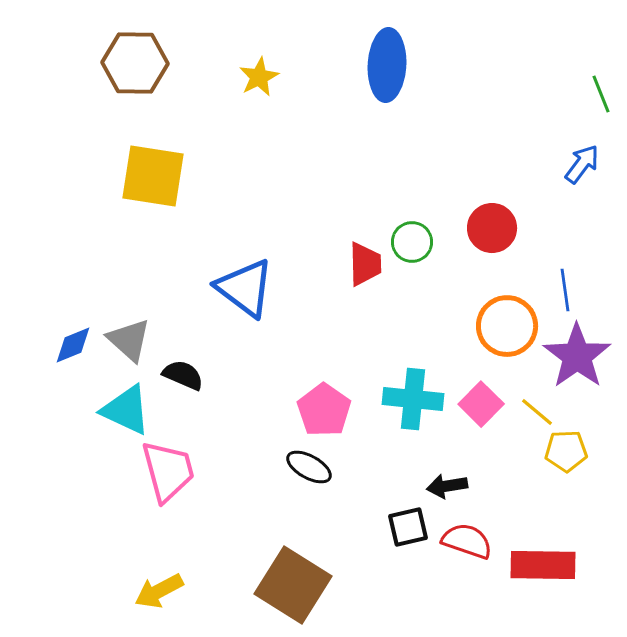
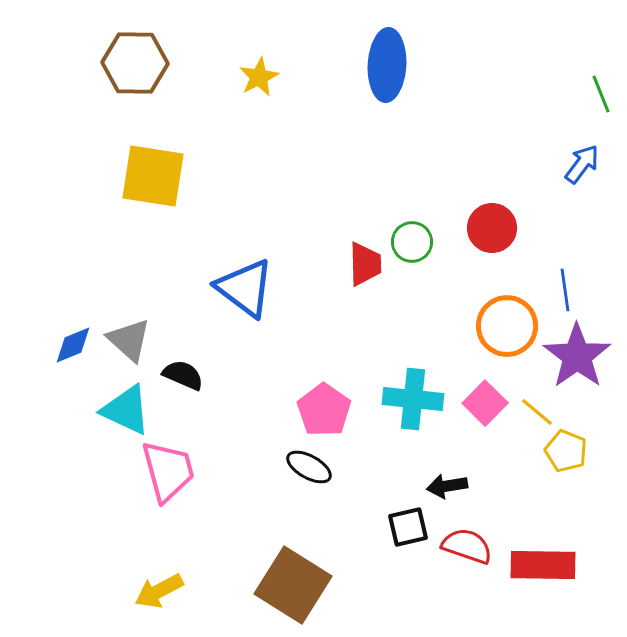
pink square: moved 4 px right, 1 px up
yellow pentagon: rotated 24 degrees clockwise
red semicircle: moved 5 px down
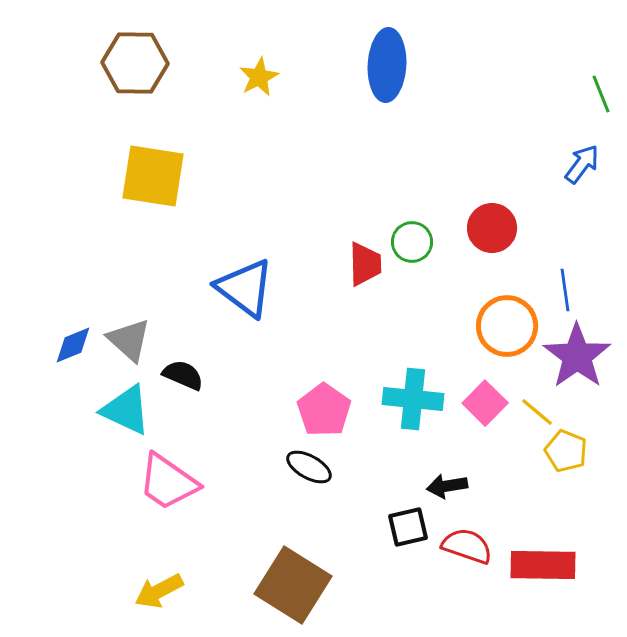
pink trapezoid: moved 11 px down; rotated 140 degrees clockwise
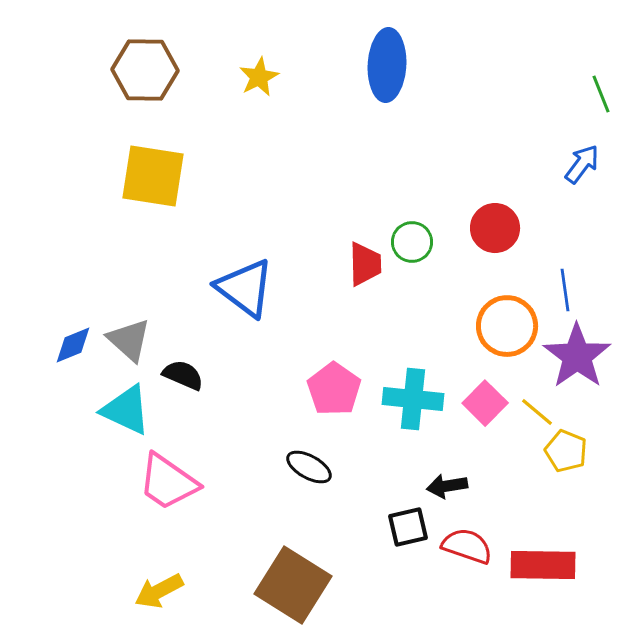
brown hexagon: moved 10 px right, 7 px down
red circle: moved 3 px right
pink pentagon: moved 10 px right, 21 px up
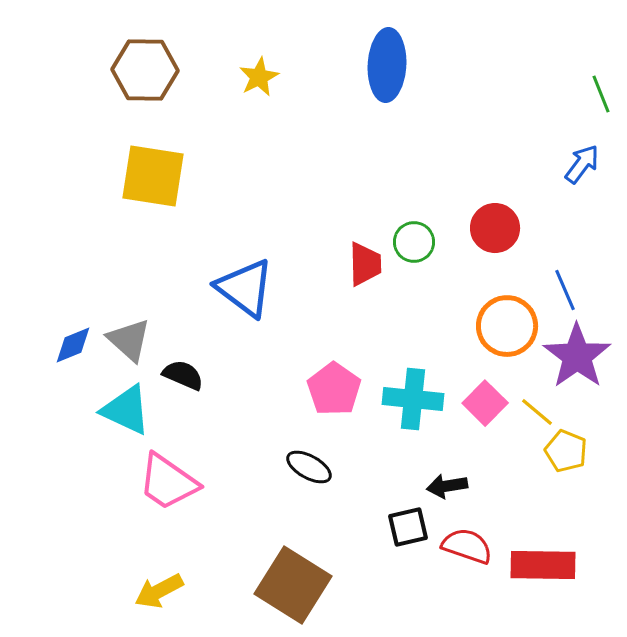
green circle: moved 2 px right
blue line: rotated 15 degrees counterclockwise
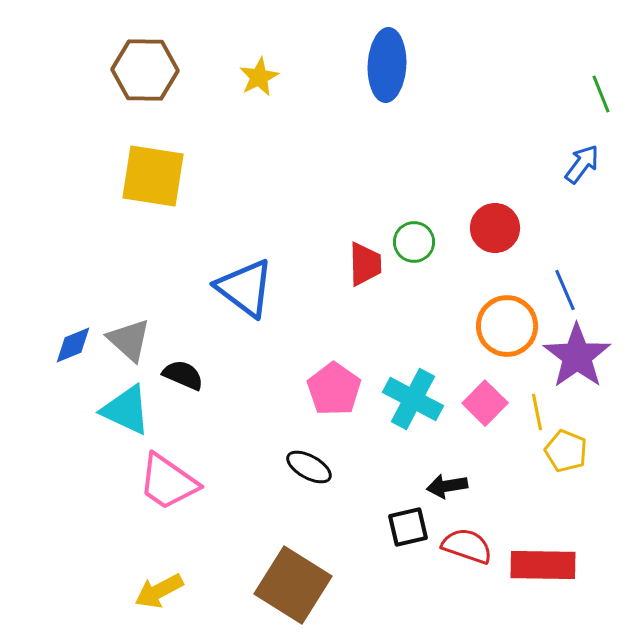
cyan cross: rotated 22 degrees clockwise
yellow line: rotated 39 degrees clockwise
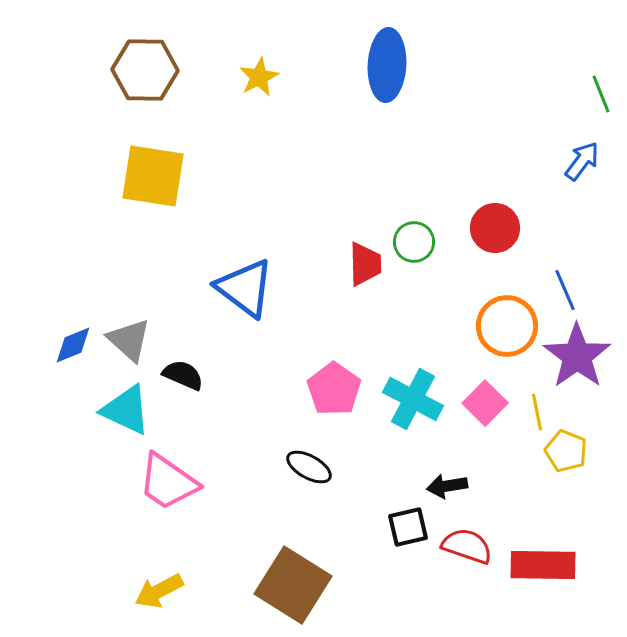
blue arrow: moved 3 px up
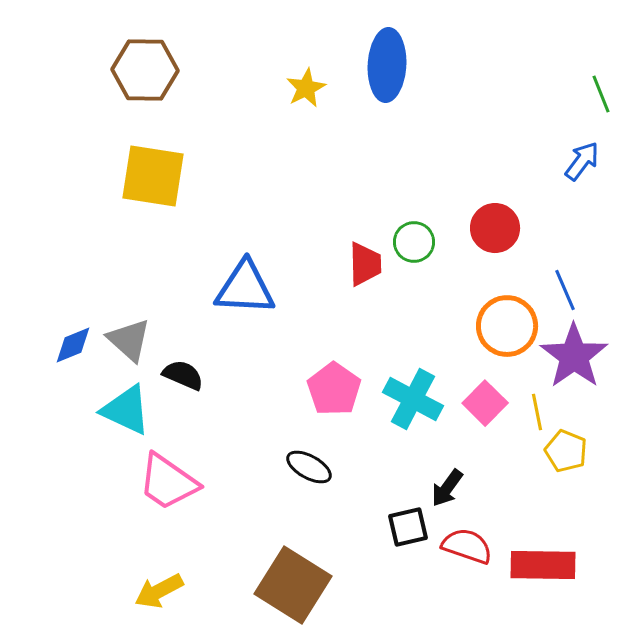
yellow star: moved 47 px right, 11 px down
blue triangle: rotated 34 degrees counterclockwise
purple star: moved 3 px left
black arrow: moved 2 px down; rotated 45 degrees counterclockwise
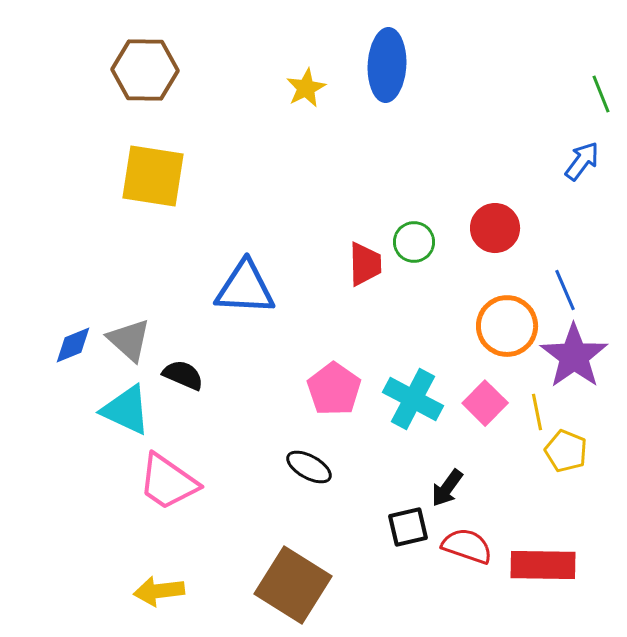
yellow arrow: rotated 21 degrees clockwise
